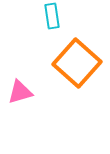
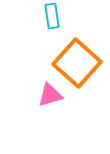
pink triangle: moved 30 px right, 3 px down
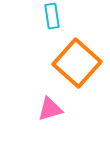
pink triangle: moved 14 px down
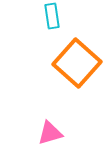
pink triangle: moved 24 px down
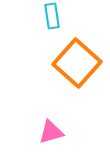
pink triangle: moved 1 px right, 1 px up
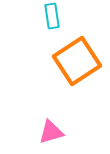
orange square: moved 2 px up; rotated 15 degrees clockwise
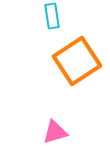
pink triangle: moved 4 px right
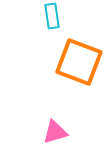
orange square: moved 2 px right, 1 px down; rotated 36 degrees counterclockwise
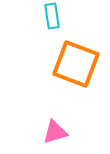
orange square: moved 3 px left, 2 px down
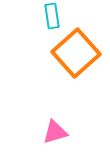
orange square: moved 11 px up; rotated 27 degrees clockwise
